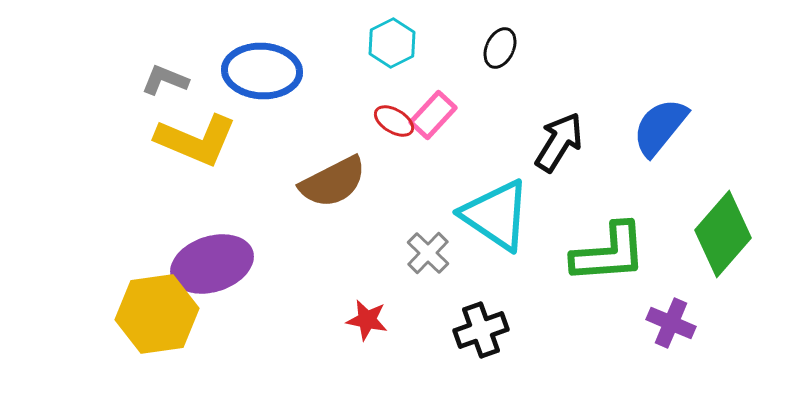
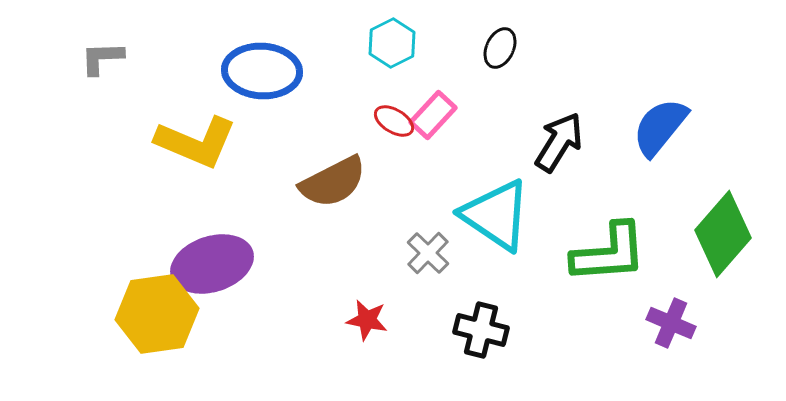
gray L-shape: moved 63 px left, 22 px up; rotated 24 degrees counterclockwise
yellow L-shape: moved 2 px down
black cross: rotated 34 degrees clockwise
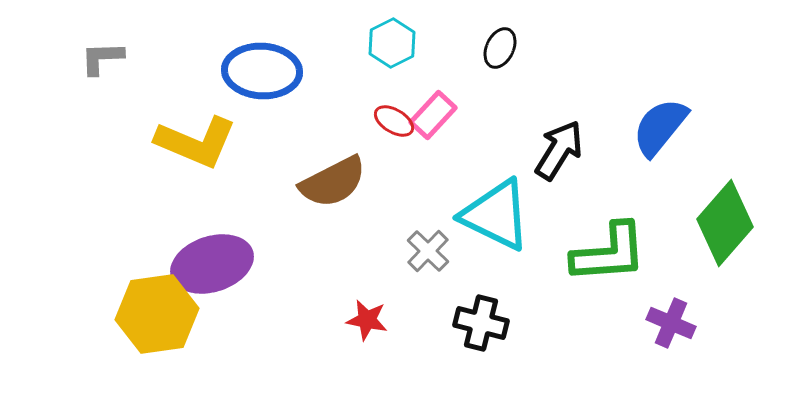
black arrow: moved 8 px down
cyan triangle: rotated 8 degrees counterclockwise
green diamond: moved 2 px right, 11 px up
gray cross: moved 2 px up
black cross: moved 7 px up
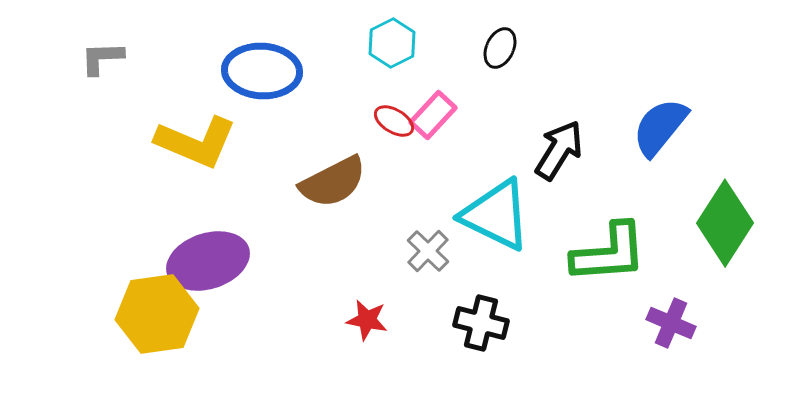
green diamond: rotated 8 degrees counterclockwise
purple ellipse: moved 4 px left, 3 px up
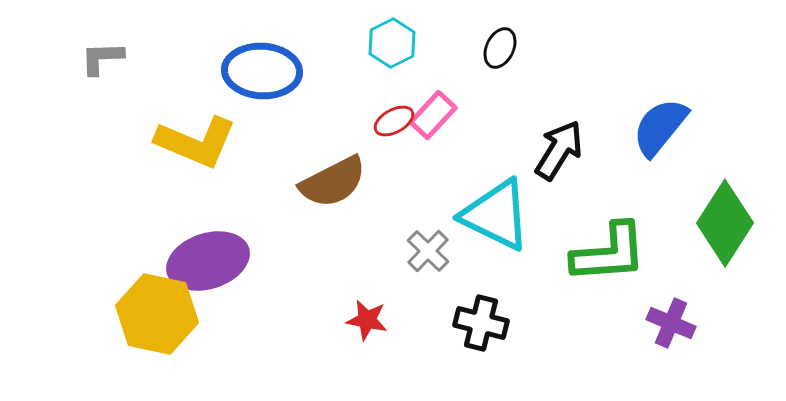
red ellipse: rotated 60 degrees counterclockwise
yellow hexagon: rotated 20 degrees clockwise
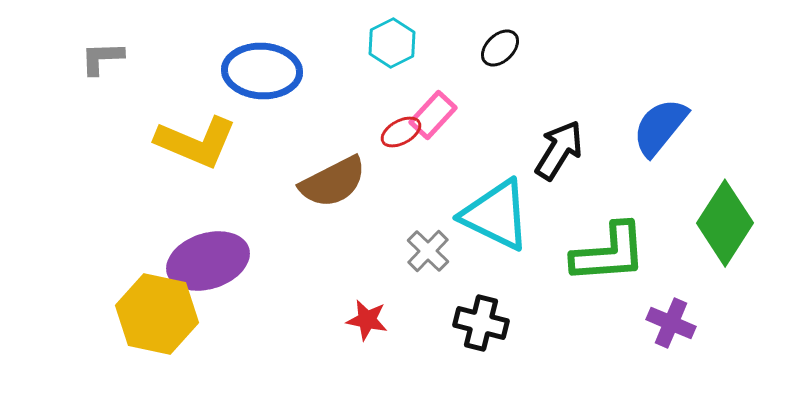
black ellipse: rotated 21 degrees clockwise
red ellipse: moved 7 px right, 11 px down
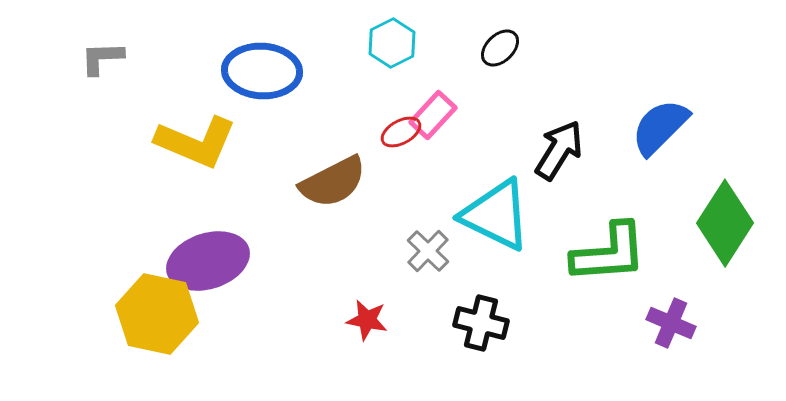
blue semicircle: rotated 6 degrees clockwise
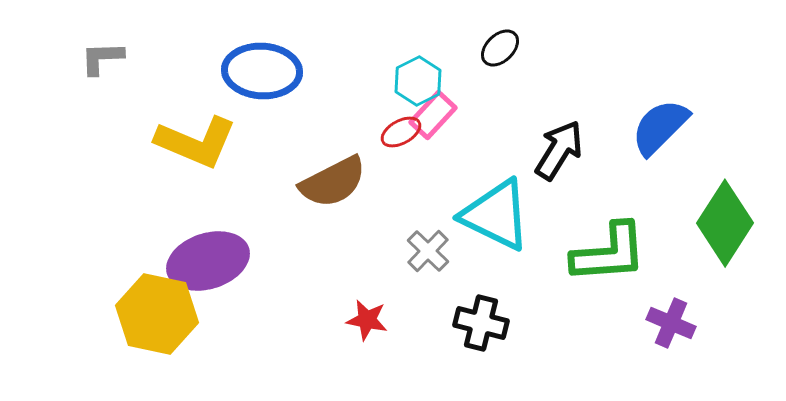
cyan hexagon: moved 26 px right, 38 px down
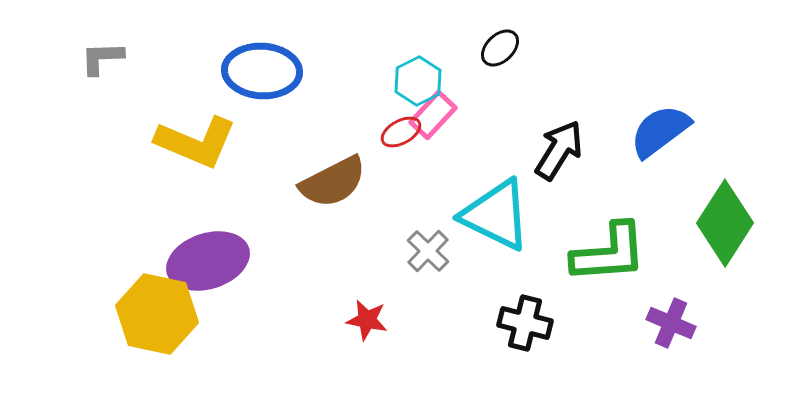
blue semicircle: moved 4 px down; rotated 8 degrees clockwise
black cross: moved 44 px right
